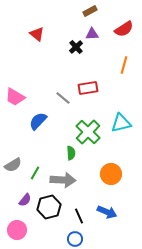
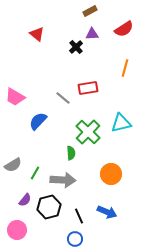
orange line: moved 1 px right, 3 px down
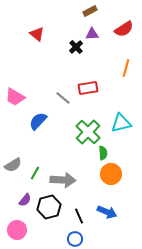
orange line: moved 1 px right
green semicircle: moved 32 px right
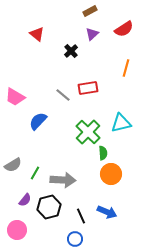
purple triangle: rotated 40 degrees counterclockwise
black cross: moved 5 px left, 4 px down
gray line: moved 3 px up
black line: moved 2 px right
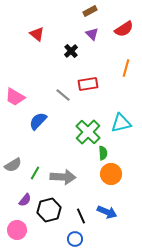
purple triangle: rotated 32 degrees counterclockwise
red rectangle: moved 4 px up
gray arrow: moved 3 px up
black hexagon: moved 3 px down
